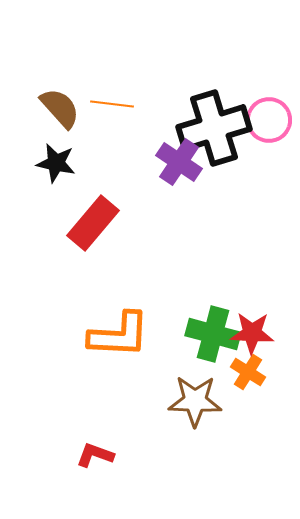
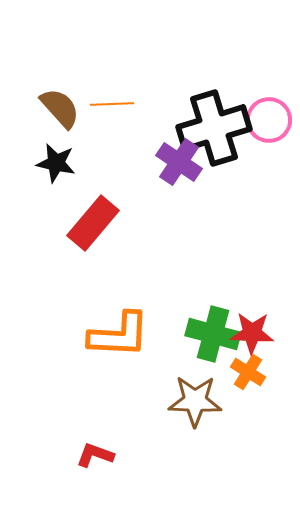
orange line: rotated 9 degrees counterclockwise
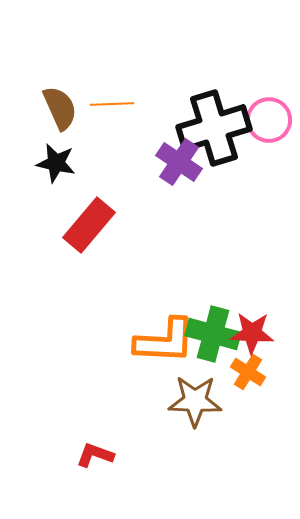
brown semicircle: rotated 18 degrees clockwise
red rectangle: moved 4 px left, 2 px down
orange L-shape: moved 46 px right, 6 px down
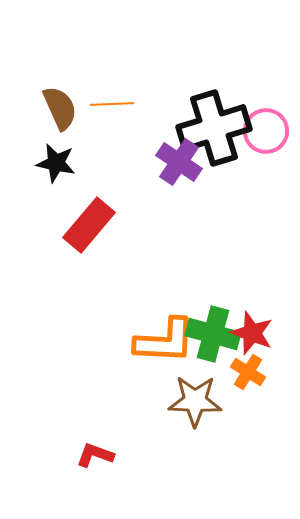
pink circle: moved 3 px left, 11 px down
red star: rotated 18 degrees clockwise
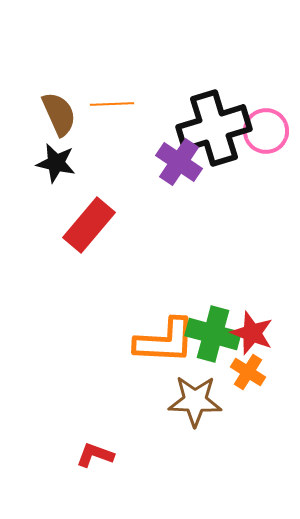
brown semicircle: moved 1 px left, 6 px down
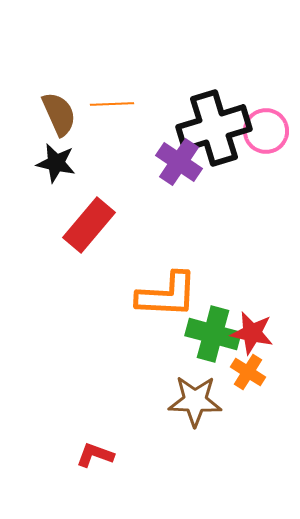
red star: rotated 9 degrees counterclockwise
orange L-shape: moved 2 px right, 46 px up
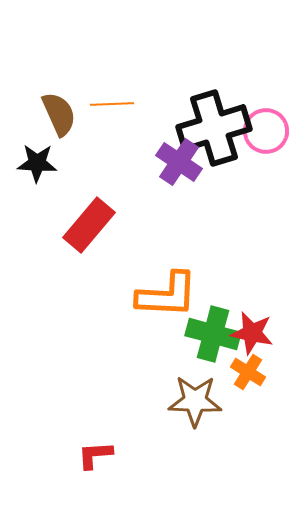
black star: moved 19 px left; rotated 9 degrees counterclockwise
red L-shape: rotated 24 degrees counterclockwise
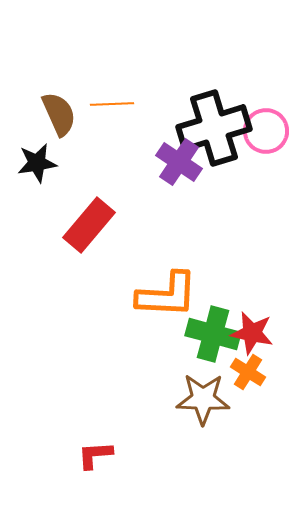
black star: rotated 12 degrees counterclockwise
brown star: moved 8 px right, 2 px up
